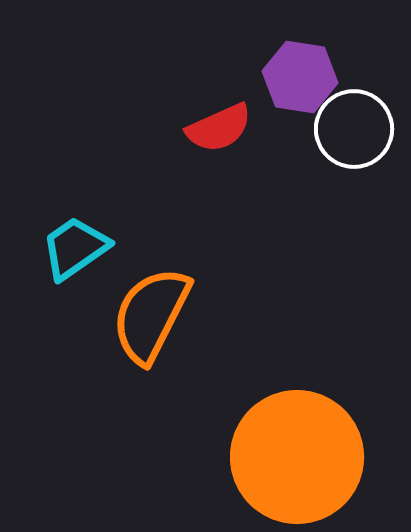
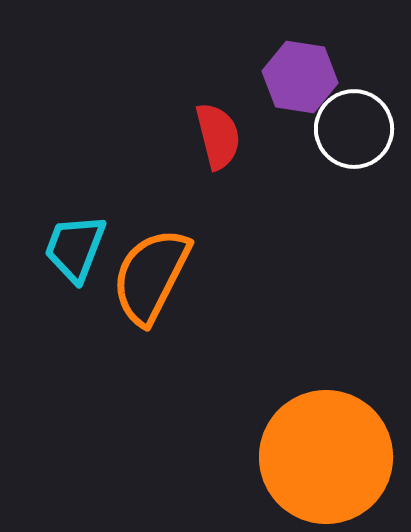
red semicircle: moved 1 px left, 8 px down; rotated 80 degrees counterclockwise
cyan trapezoid: rotated 34 degrees counterclockwise
orange semicircle: moved 39 px up
orange circle: moved 29 px right
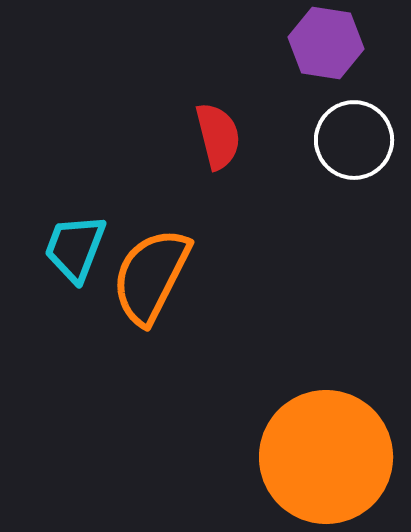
purple hexagon: moved 26 px right, 34 px up
white circle: moved 11 px down
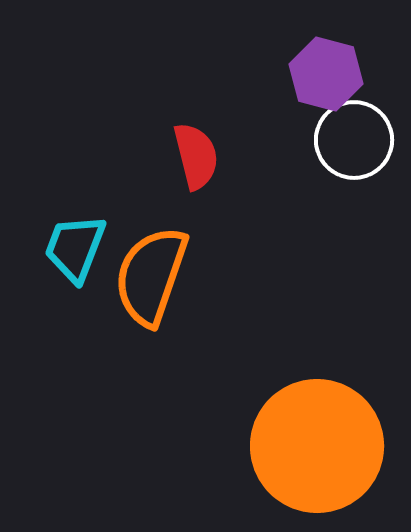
purple hexagon: moved 31 px down; rotated 6 degrees clockwise
red semicircle: moved 22 px left, 20 px down
orange semicircle: rotated 8 degrees counterclockwise
orange circle: moved 9 px left, 11 px up
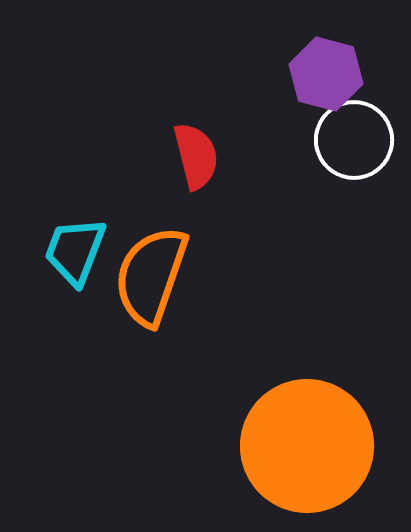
cyan trapezoid: moved 3 px down
orange circle: moved 10 px left
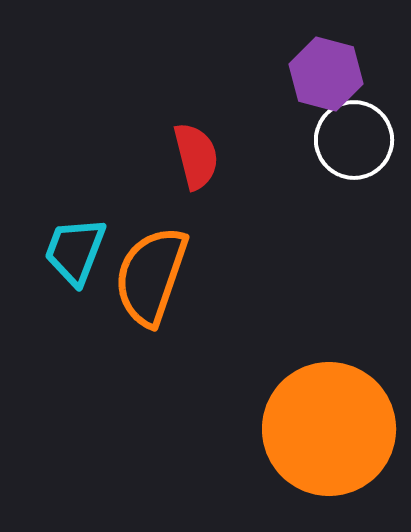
orange circle: moved 22 px right, 17 px up
